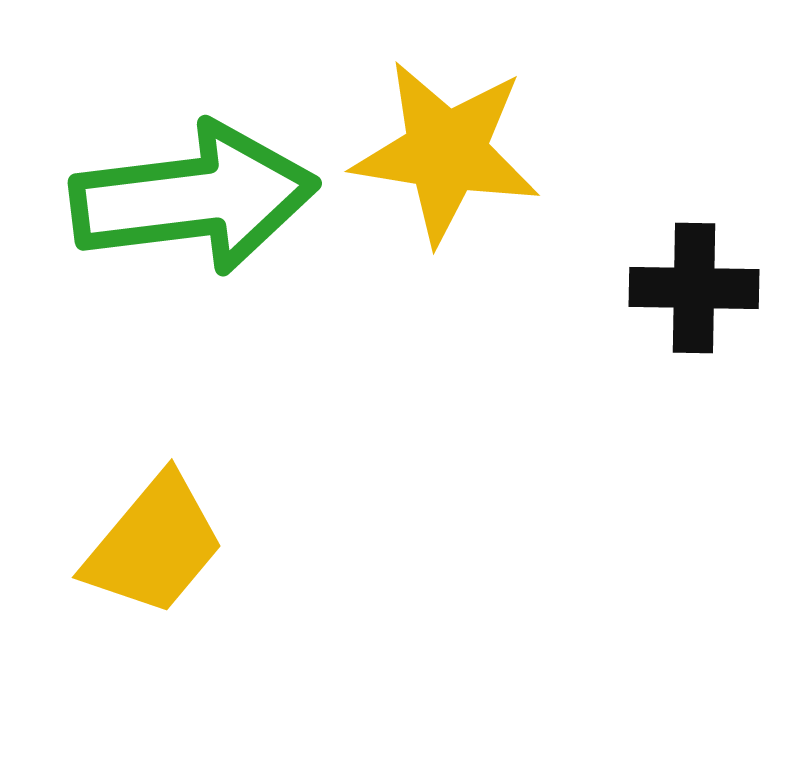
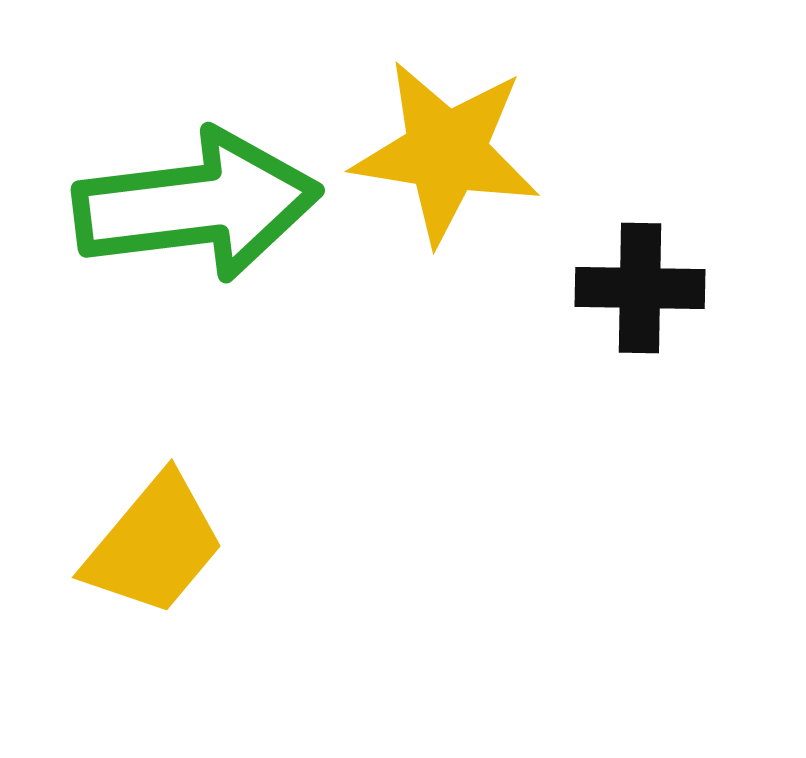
green arrow: moved 3 px right, 7 px down
black cross: moved 54 px left
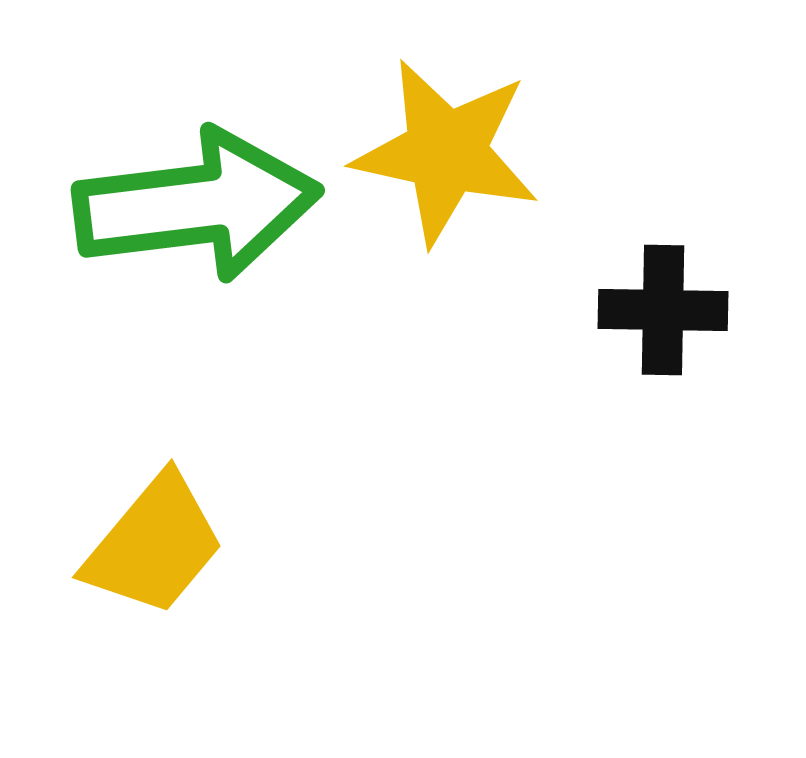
yellow star: rotated 3 degrees clockwise
black cross: moved 23 px right, 22 px down
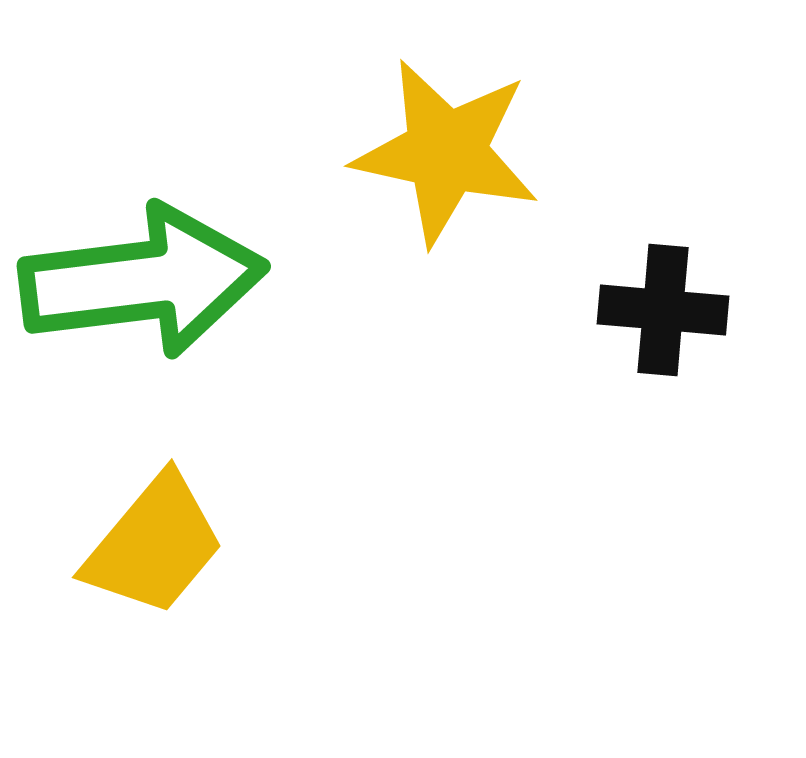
green arrow: moved 54 px left, 76 px down
black cross: rotated 4 degrees clockwise
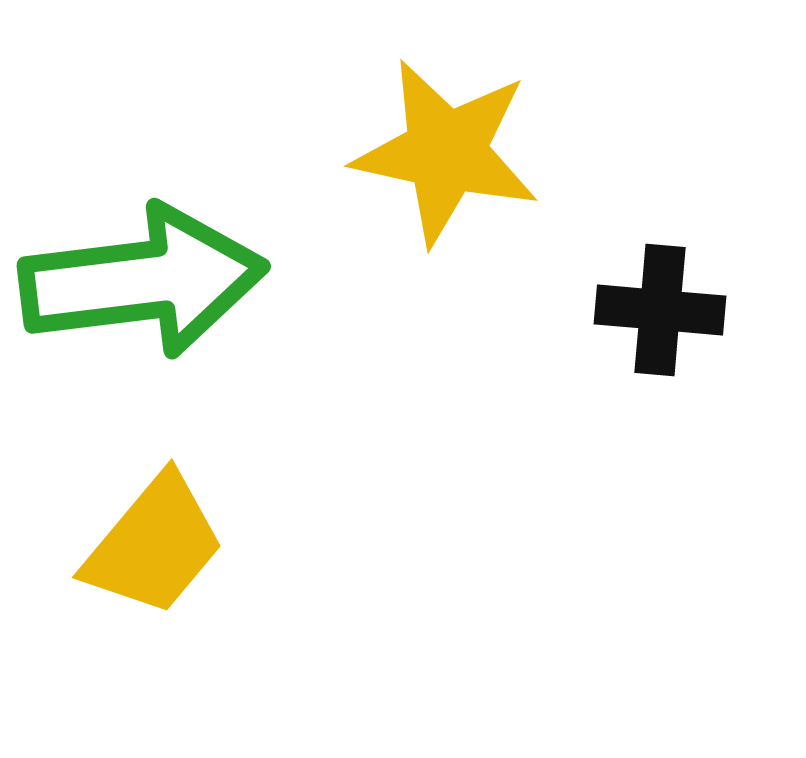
black cross: moved 3 px left
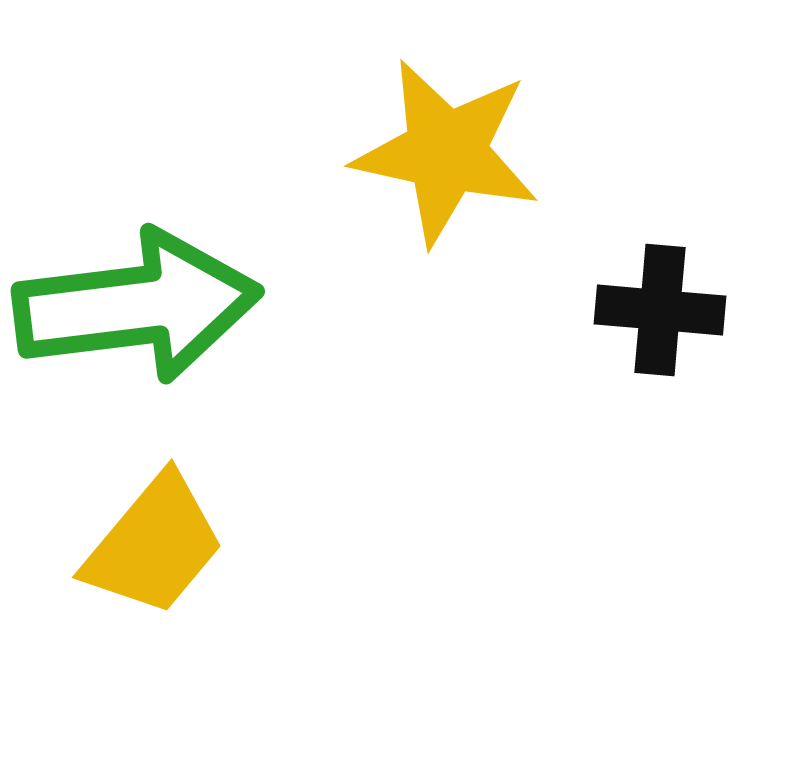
green arrow: moved 6 px left, 25 px down
